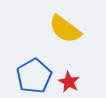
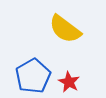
blue pentagon: moved 1 px left
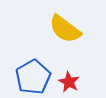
blue pentagon: moved 1 px down
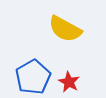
yellow semicircle: rotated 8 degrees counterclockwise
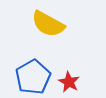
yellow semicircle: moved 17 px left, 5 px up
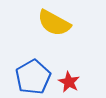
yellow semicircle: moved 6 px right, 1 px up
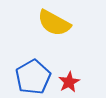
red star: rotated 15 degrees clockwise
